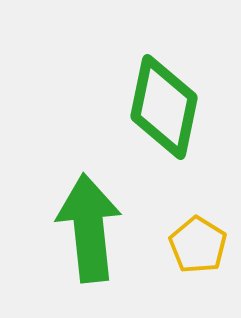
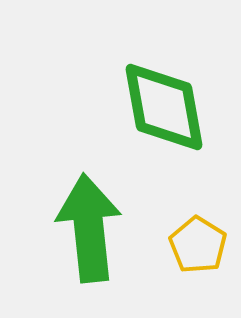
green diamond: rotated 22 degrees counterclockwise
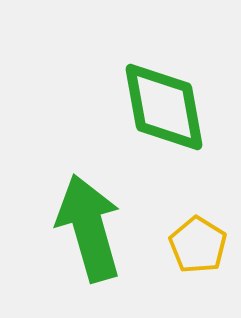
green arrow: rotated 10 degrees counterclockwise
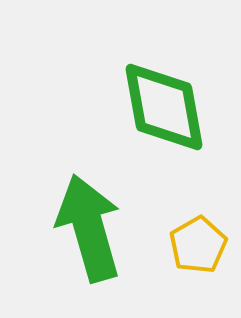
yellow pentagon: rotated 10 degrees clockwise
